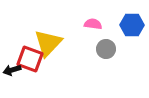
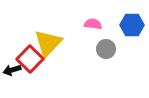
red square: rotated 24 degrees clockwise
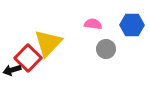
red square: moved 2 px left, 1 px up
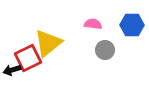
yellow triangle: rotated 8 degrees clockwise
gray circle: moved 1 px left, 1 px down
red square: rotated 20 degrees clockwise
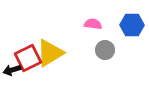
yellow triangle: moved 2 px right, 10 px down; rotated 8 degrees clockwise
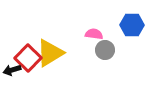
pink semicircle: moved 1 px right, 10 px down
red square: rotated 20 degrees counterclockwise
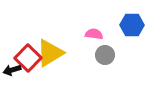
gray circle: moved 5 px down
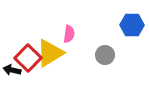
pink semicircle: moved 25 px left; rotated 90 degrees clockwise
black arrow: rotated 30 degrees clockwise
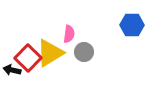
gray circle: moved 21 px left, 3 px up
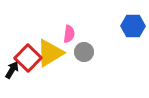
blue hexagon: moved 1 px right, 1 px down
black arrow: rotated 108 degrees clockwise
